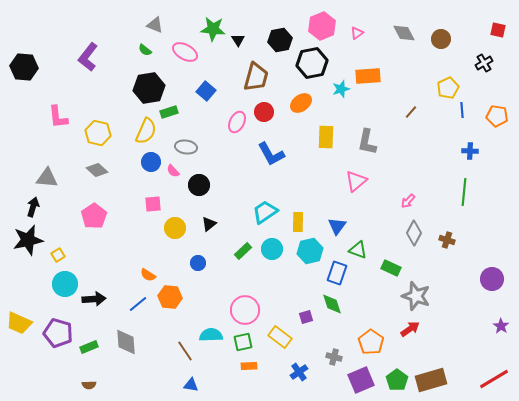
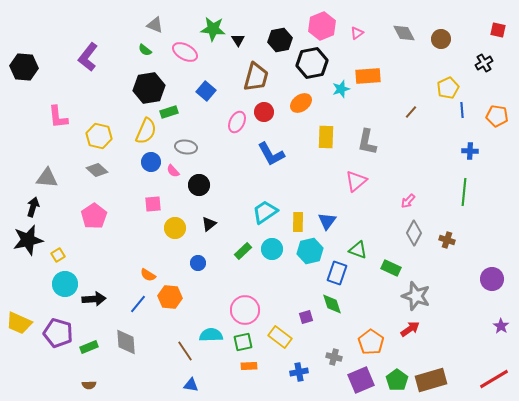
yellow hexagon at (98, 133): moved 1 px right, 3 px down
blue triangle at (337, 226): moved 10 px left, 5 px up
blue line at (138, 304): rotated 12 degrees counterclockwise
blue cross at (299, 372): rotated 24 degrees clockwise
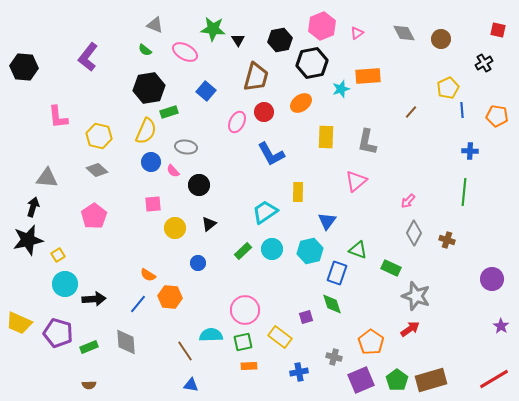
yellow rectangle at (298, 222): moved 30 px up
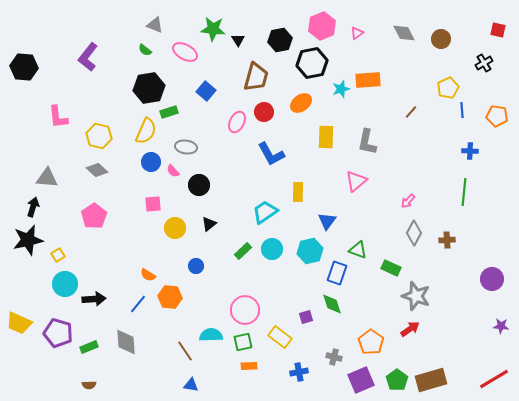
orange rectangle at (368, 76): moved 4 px down
brown cross at (447, 240): rotated 21 degrees counterclockwise
blue circle at (198, 263): moved 2 px left, 3 px down
purple star at (501, 326): rotated 28 degrees counterclockwise
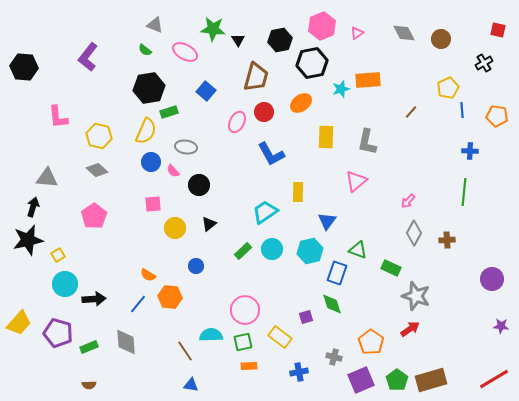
yellow trapezoid at (19, 323): rotated 72 degrees counterclockwise
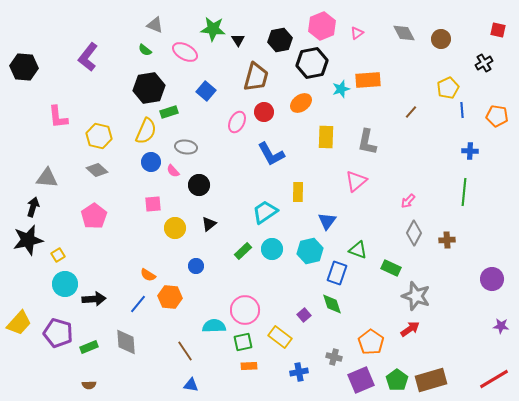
purple square at (306, 317): moved 2 px left, 2 px up; rotated 24 degrees counterclockwise
cyan semicircle at (211, 335): moved 3 px right, 9 px up
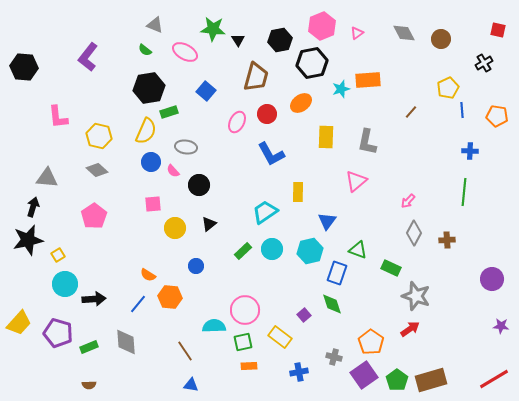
red circle at (264, 112): moved 3 px right, 2 px down
purple square at (361, 380): moved 3 px right, 5 px up; rotated 12 degrees counterclockwise
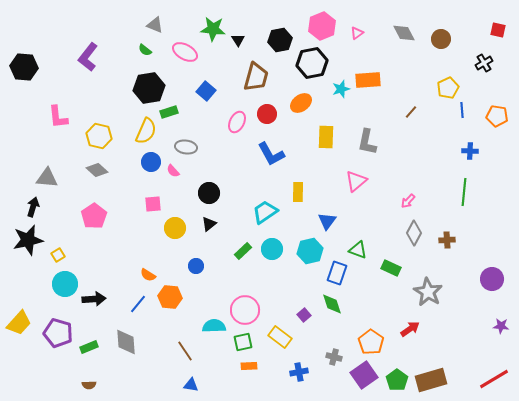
black circle at (199, 185): moved 10 px right, 8 px down
gray star at (416, 296): moved 12 px right, 4 px up; rotated 12 degrees clockwise
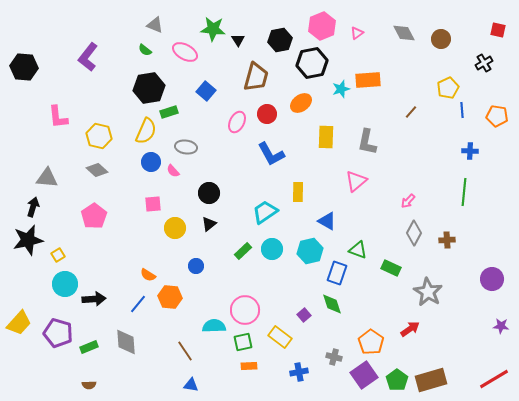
blue triangle at (327, 221): rotated 36 degrees counterclockwise
